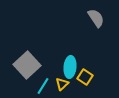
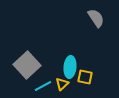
yellow square: rotated 21 degrees counterclockwise
cyan line: rotated 30 degrees clockwise
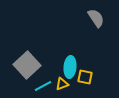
yellow triangle: rotated 24 degrees clockwise
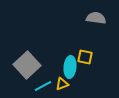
gray semicircle: rotated 48 degrees counterclockwise
yellow square: moved 20 px up
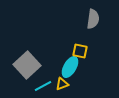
gray semicircle: moved 3 px left, 1 px down; rotated 90 degrees clockwise
yellow square: moved 5 px left, 6 px up
cyan ellipse: rotated 25 degrees clockwise
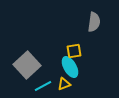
gray semicircle: moved 1 px right, 3 px down
yellow square: moved 6 px left; rotated 21 degrees counterclockwise
cyan ellipse: rotated 60 degrees counterclockwise
yellow triangle: moved 2 px right
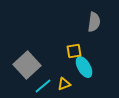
cyan ellipse: moved 14 px right
cyan line: rotated 12 degrees counterclockwise
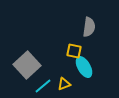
gray semicircle: moved 5 px left, 5 px down
yellow square: rotated 21 degrees clockwise
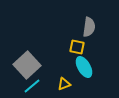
yellow square: moved 3 px right, 4 px up
cyan line: moved 11 px left
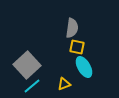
gray semicircle: moved 17 px left, 1 px down
